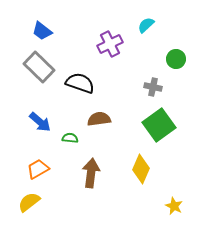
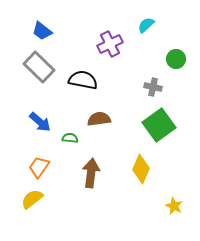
black semicircle: moved 3 px right, 3 px up; rotated 8 degrees counterclockwise
orange trapezoid: moved 1 px right, 2 px up; rotated 25 degrees counterclockwise
yellow semicircle: moved 3 px right, 3 px up
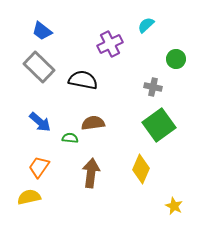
brown semicircle: moved 6 px left, 4 px down
yellow semicircle: moved 3 px left, 2 px up; rotated 25 degrees clockwise
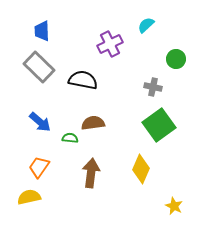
blue trapezoid: rotated 50 degrees clockwise
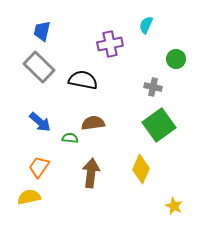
cyan semicircle: rotated 24 degrees counterclockwise
blue trapezoid: rotated 15 degrees clockwise
purple cross: rotated 15 degrees clockwise
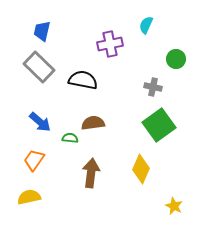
orange trapezoid: moved 5 px left, 7 px up
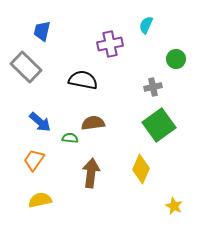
gray rectangle: moved 13 px left
gray cross: rotated 24 degrees counterclockwise
yellow semicircle: moved 11 px right, 3 px down
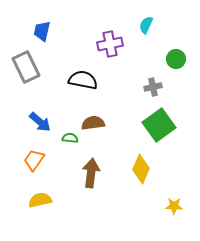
gray rectangle: rotated 20 degrees clockwise
yellow star: rotated 24 degrees counterclockwise
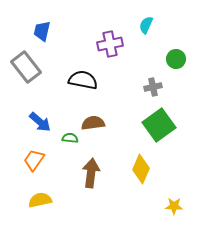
gray rectangle: rotated 12 degrees counterclockwise
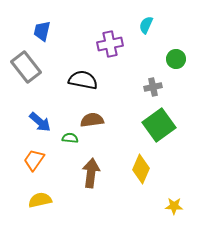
brown semicircle: moved 1 px left, 3 px up
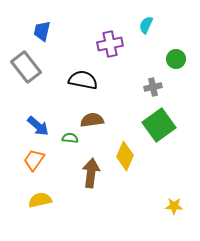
blue arrow: moved 2 px left, 4 px down
yellow diamond: moved 16 px left, 13 px up
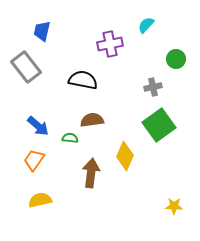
cyan semicircle: rotated 18 degrees clockwise
